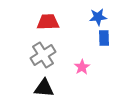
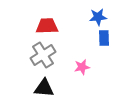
red trapezoid: moved 1 px left, 4 px down
pink star: rotated 21 degrees clockwise
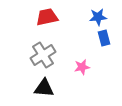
red trapezoid: moved 9 px up; rotated 10 degrees counterclockwise
blue rectangle: rotated 14 degrees counterclockwise
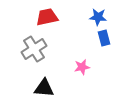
blue star: rotated 12 degrees clockwise
gray cross: moved 9 px left, 6 px up
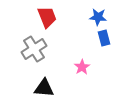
red trapezoid: rotated 80 degrees clockwise
pink star: rotated 21 degrees counterclockwise
